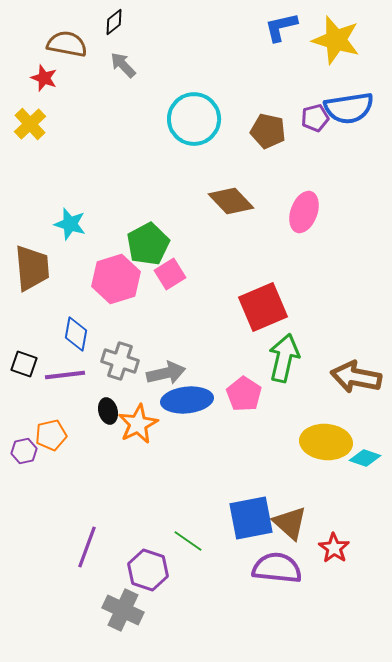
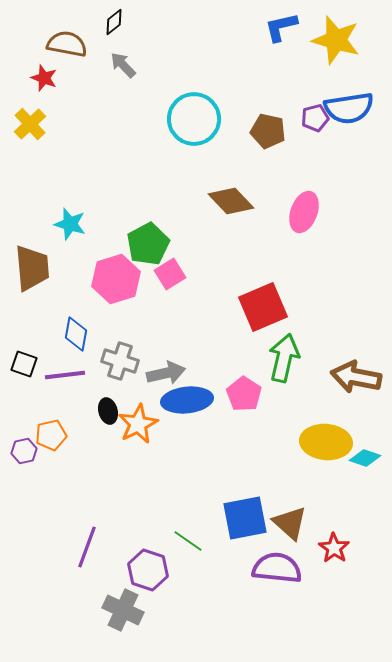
blue square at (251, 518): moved 6 px left
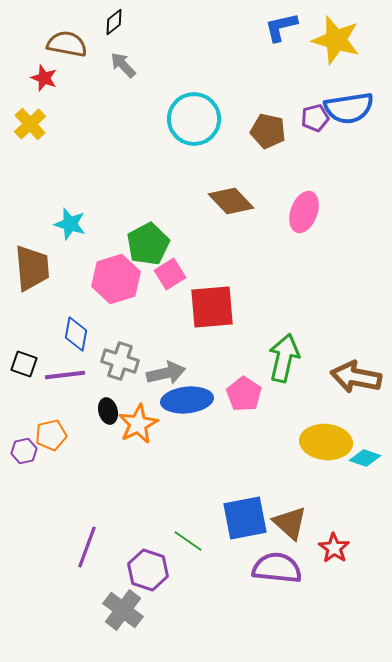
red square at (263, 307): moved 51 px left; rotated 18 degrees clockwise
gray cross at (123, 610): rotated 12 degrees clockwise
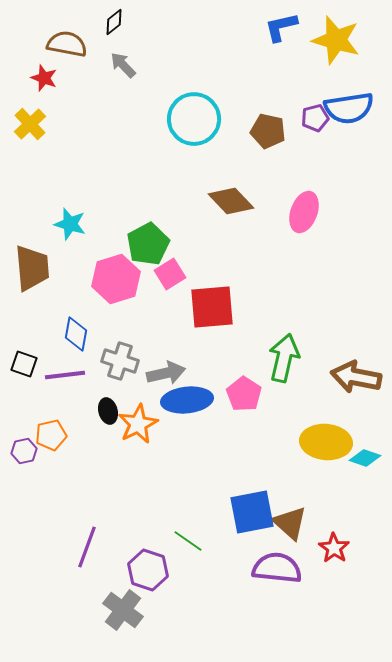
blue square at (245, 518): moved 7 px right, 6 px up
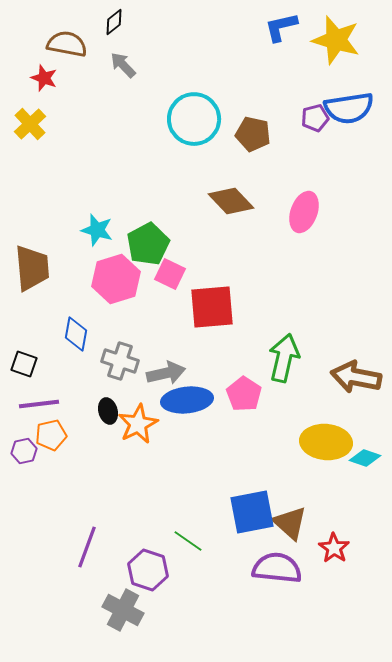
brown pentagon at (268, 131): moved 15 px left, 3 px down
cyan star at (70, 224): moved 27 px right, 6 px down
pink square at (170, 274): rotated 32 degrees counterclockwise
purple line at (65, 375): moved 26 px left, 29 px down
gray cross at (123, 610): rotated 9 degrees counterclockwise
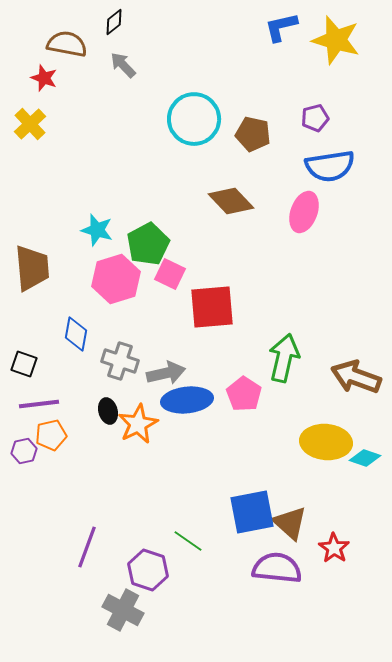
blue semicircle at (349, 108): moved 19 px left, 58 px down
brown arrow at (356, 377): rotated 9 degrees clockwise
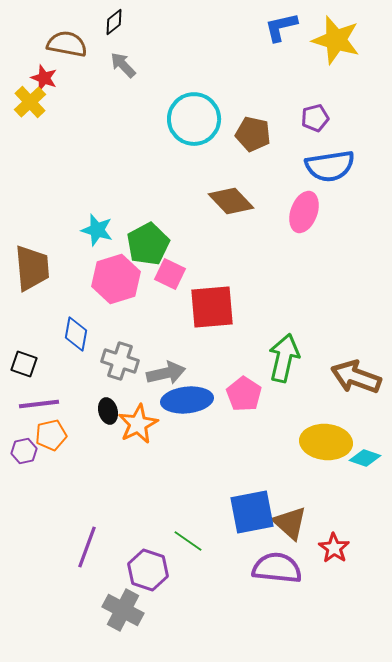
yellow cross at (30, 124): moved 22 px up
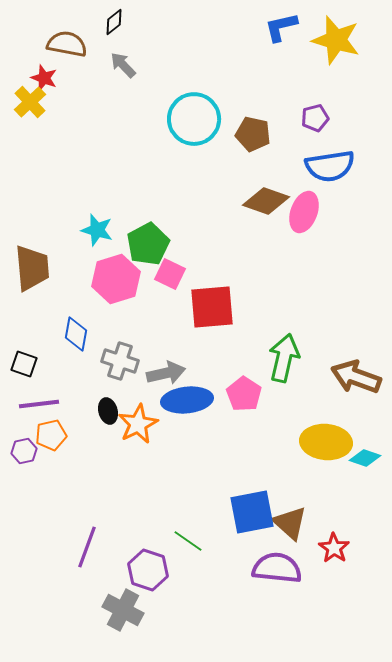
brown diamond at (231, 201): moved 35 px right; rotated 27 degrees counterclockwise
